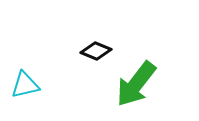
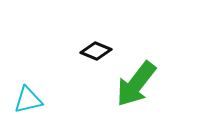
cyan triangle: moved 3 px right, 15 px down
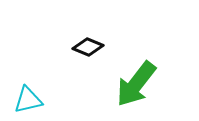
black diamond: moved 8 px left, 4 px up
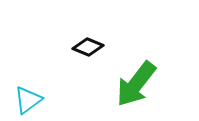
cyan triangle: rotated 24 degrees counterclockwise
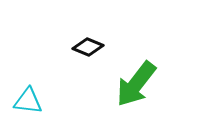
cyan triangle: moved 1 px down; rotated 44 degrees clockwise
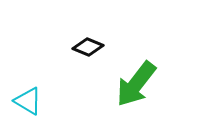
cyan triangle: rotated 24 degrees clockwise
